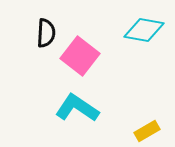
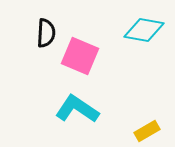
pink square: rotated 15 degrees counterclockwise
cyan L-shape: moved 1 px down
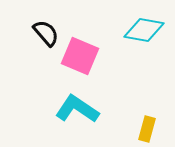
black semicircle: rotated 44 degrees counterclockwise
yellow rectangle: moved 2 px up; rotated 45 degrees counterclockwise
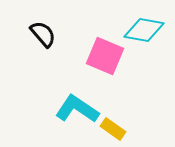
black semicircle: moved 3 px left, 1 px down
pink square: moved 25 px right
yellow rectangle: moved 34 px left; rotated 70 degrees counterclockwise
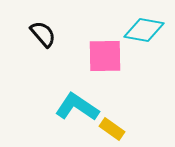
pink square: rotated 24 degrees counterclockwise
cyan L-shape: moved 2 px up
yellow rectangle: moved 1 px left
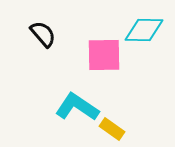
cyan diamond: rotated 9 degrees counterclockwise
pink square: moved 1 px left, 1 px up
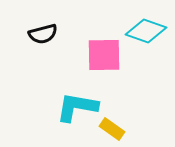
cyan diamond: moved 2 px right, 1 px down; rotated 18 degrees clockwise
black semicircle: rotated 116 degrees clockwise
cyan L-shape: rotated 24 degrees counterclockwise
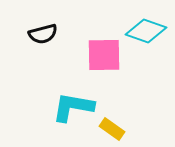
cyan L-shape: moved 4 px left
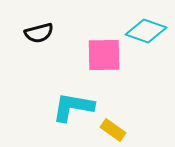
black semicircle: moved 4 px left, 1 px up
yellow rectangle: moved 1 px right, 1 px down
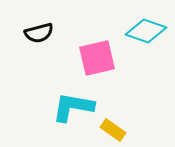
pink square: moved 7 px left, 3 px down; rotated 12 degrees counterclockwise
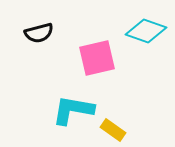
cyan L-shape: moved 3 px down
